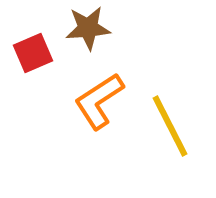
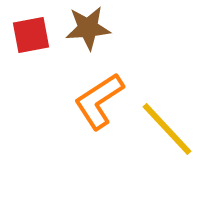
red square: moved 2 px left, 18 px up; rotated 12 degrees clockwise
yellow line: moved 3 px left, 3 px down; rotated 16 degrees counterclockwise
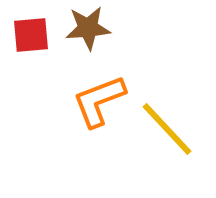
red square: rotated 6 degrees clockwise
orange L-shape: rotated 12 degrees clockwise
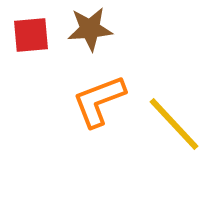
brown star: moved 2 px right, 1 px down
yellow line: moved 7 px right, 5 px up
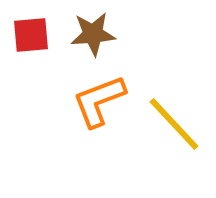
brown star: moved 3 px right, 5 px down
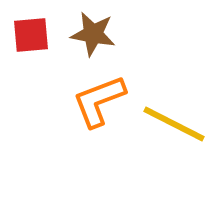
brown star: rotated 15 degrees clockwise
yellow line: rotated 20 degrees counterclockwise
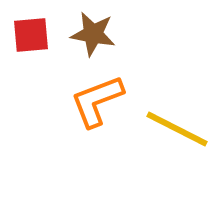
orange L-shape: moved 2 px left
yellow line: moved 3 px right, 5 px down
